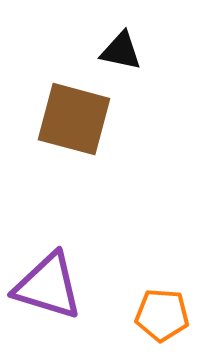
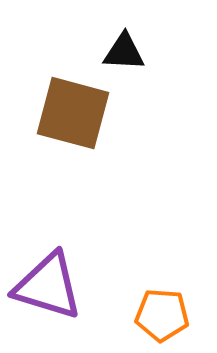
black triangle: moved 3 px right, 1 px down; rotated 9 degrees counterclockwise
brown square: moved 1 px left, 6 px up
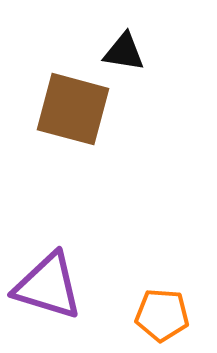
black triangle: rotated 6 degrees clockwise
brown square: moved 4 px up
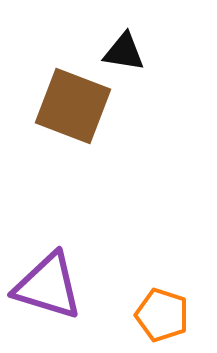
brown square: moved 3 px up; rotated 6 degrees clockwise
orange pentagon: rotated 14 degrees clockwise
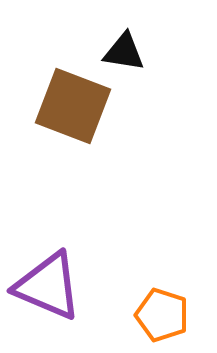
purple triangle: rotated 6 degrees clockwise
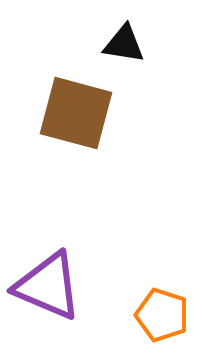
black triangle: moved 8 px up
brown square: moved 3 px right, 7 px down; rotated 6 degrees counterclockwise
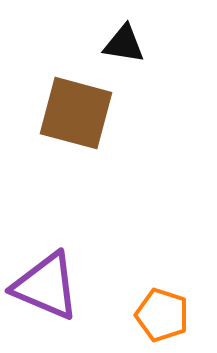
purple triangle: moved 2 px left
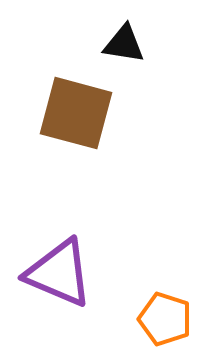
purple triangle: moved 13 px right, 13 px up
orange pentagon: moved 3 px right, 4 px down
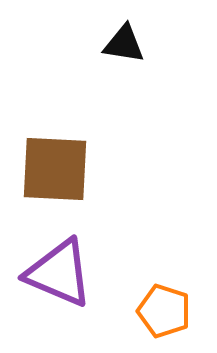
brown square: moved 21 px left, 56 px down; rotated 12 degrees counterclockwise
orange pentagon: moved 1 px left, 8 px up
